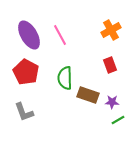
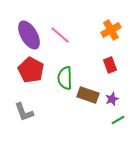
pink line: rotated 20 degrees counterclockwise
red pentagon: moved 5 px right, 2 px up
purple star: moved 3 px up; rotated 24 degrees counterclockwise
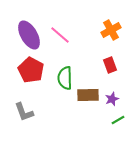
brown rectangle: rotated 20 degrees counterclockwise
